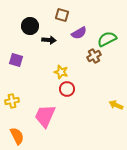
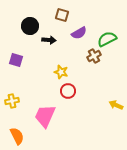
red circle: moved 1 px right, 2 px down
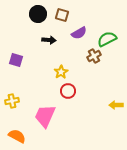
black circle: moved 8 px right, 12 px up
yellow star: rotated 24 degrees clockwise
yellow arrow: rotated 24 degrees counterclockwise
orange semicircle: rotated 36 degrees counterclockwise
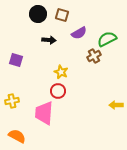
yellow star: rotated 16 degrees counterclockwise
red circle: moved 10 px left
pink trapezoid: moved 1 px left, 3 px up; rotated 20 degrees counterclockwise
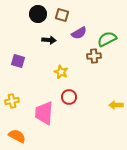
brown cross: rotated 24 degrees clockwise
purple square: moved 2 px right, 1 px down
red circle: moved 11 px right, 6 px down
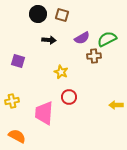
purple semicircle: moved 3 px right, 5 px down
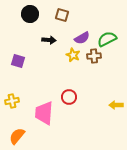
black circle: moved 8 px left
yellow star: moved 12 px right, 17 px up
orange semicircle: rotated 78 degrees counterclockwise
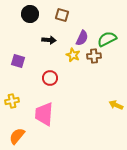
purple semicircle: rotated 35 degrees counterclockwise
red circle: moved 19 px left, 19 px up
yellow arrow: rotated 24 degrees clockwise
pink trapezoid: moved 1 px down
